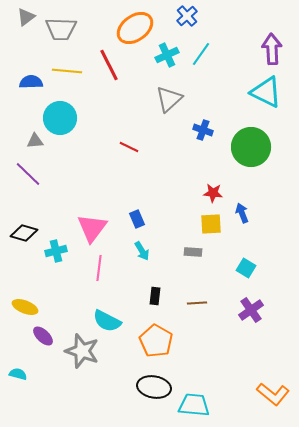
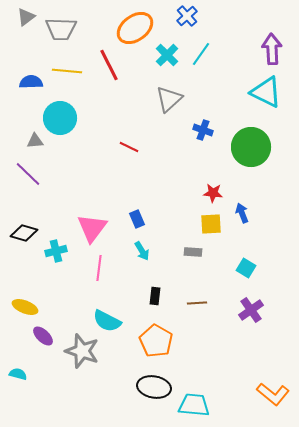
cyan cross at (167, 55): rotated 20 degrees counterclockwise
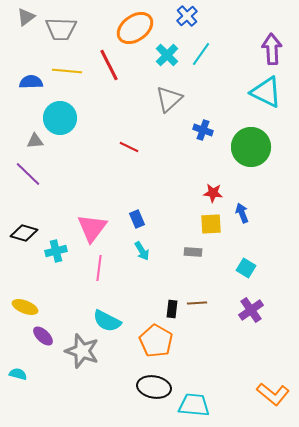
black rectangle at (155, 296): moved 17 px right, 13 px down
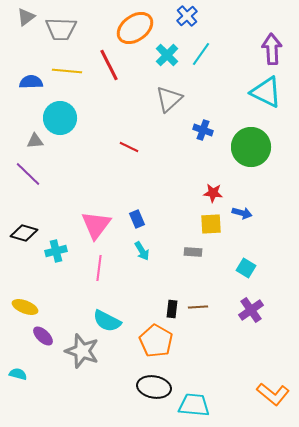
blue arrow at (242, 213): rotated 126 degrees clockwise
pink triangle at (92, 228): moved 4 px right, 3 px up
brown line at (197, 303): moved 1 px right, 4 px down
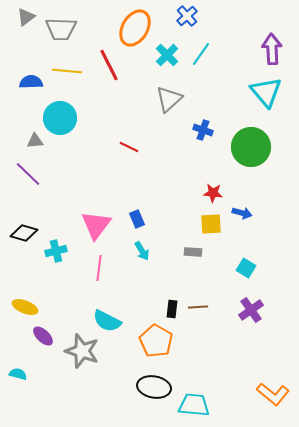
orange ellipse at (135, 28): rotated 24 degrees counterclockwise
cyan triangle at (266, 92): rotated 24 degrees clockwise
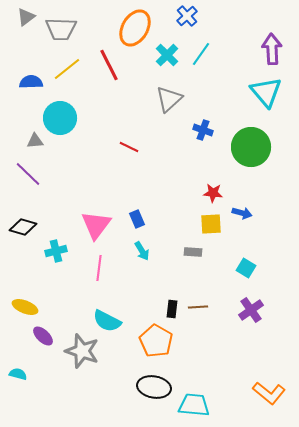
yellow line at (67, 71): moved 2 px up; rotated 44 degrees counterclockwise
black diamond at (24, 233): moved 1 px left, 6 px up
orange L-shape at (273, 394): moved 4 px left, 1 px up
